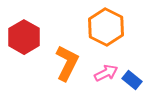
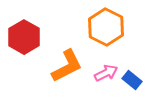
orange L-shape: moved 3 px down; rotated 36 degrees clockwise
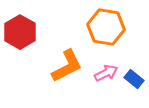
orange hexagon: rotated 18 degrees counterclockwise
red hexagon: moved 4 px left, 5 px up
blue rectangle: moved 2 px right, 1 px up
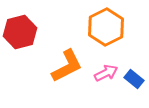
orange hexagon: rotated 24 degrees clockwise
red hexagon: rotated 16 degrees clockwise
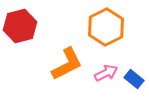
red hexagon: moved 6 px up
orange L-shape: moved 2 px up
